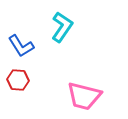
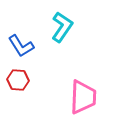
pink trapezoid: moved 1 px left, 1 px down; rotated 102 degrees counterclockwise
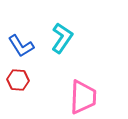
cyan L-shape: moved 11 px down
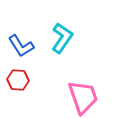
pink trapezoid: rotated 21 degrees counterclockwise
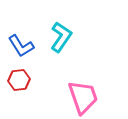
cyan L-shape: moved 1 px left, 1 px up
red hexagon: moved 1 px right; rotated 10 degrees counterclockwise
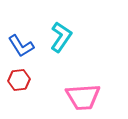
pink trapezoid: rotated 105 degrees clockwise
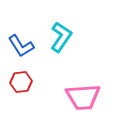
red hexagon: moved 2 px right, 2 px down
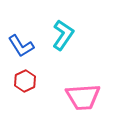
cyan L-shape: moved 2 px right, 2 px up
red hexagon: moved 4 px right, 1 px up; rotated 20 degrees counterclockwise
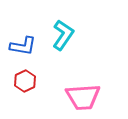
blue L-shape: moved 2 px right; rotated 48 degrees counterclockwise
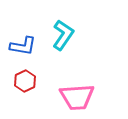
pink trapezoid: moved 6 px left
